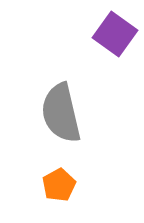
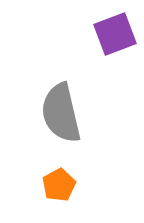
purple square: rotated 33 degrees clockwise
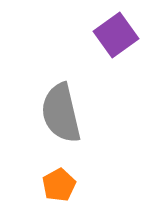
purple square: moved 1 px right, 1 px down; rotated 15 degrees counterclockwise
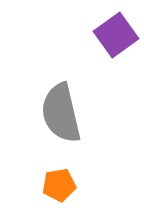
orange pentagon: rotated 20 degrees clockwise
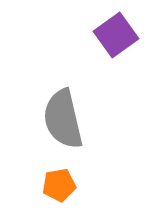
gray semicircle: moved 2 px right, 6 px down
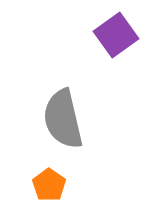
orange pentagon: moved 10 px left; rotated 28 degrees counterclockwise
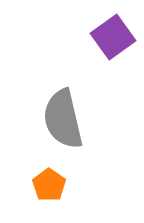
purple square: moved 3 px left, 2 px down
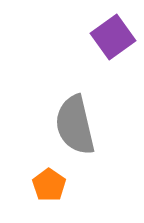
gray semicircle: moved 12 px right, 6 px down
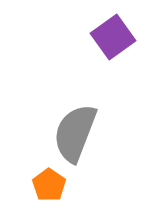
gray semicircle: moved 8 px down; rotated 34 degrees clockwise
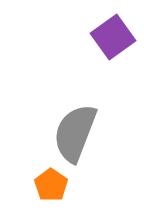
orange pentagon: moved 2 px right
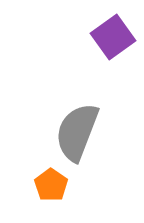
gray semicircle: moved 2 px right, 1 px up
